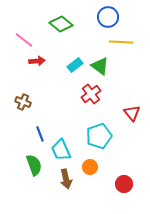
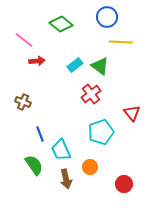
blue circle: moved 1 px left
cyan pentagon: moved 2 px right, 4 px up
green semicircle: rotated 15 degrees counterclockwise
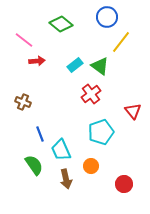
yellow line: rotated 55 degrees counterclockwise
red triangle: moved 1 px right, 2 px up
orange circle: moved 1 px right, 1 px up
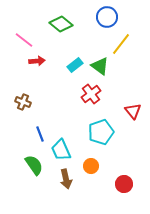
yellow line: moved 2 px down
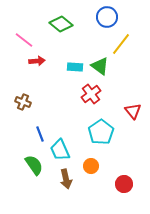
cyan rectangle: moved 2 px down; rotated 42 degrees clockwise
cyan pentagon: rotated 15 degrees counterclockwise
cyan trapezoid: moved 1 px left
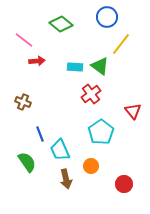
green semicircle: moved 7 px left, 3 px up
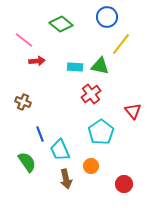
green triangle: rotated 24 degrees counterclockwise
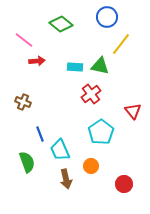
green semicircle: rotated 15 degrees clockwise
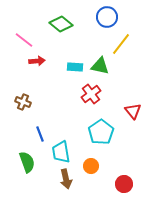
cyan trapezoid: moved 1 px right, 2 px down; rotated 15 degrees clockwise
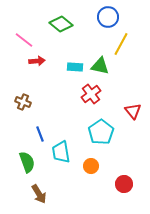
blue circle: moved 1 px right
yellow line: rotated 10 degrees counterclockwise
brown arrow: moved 27 px left, 15 px down; rotated 18 degrees counterclockwise
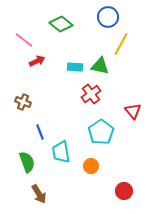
red arrow: rotated 21 degrees counterclockwise
blue line: moved 2 px up
red circle: moved 7 px down
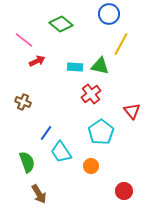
blue circle: moved 1 px right, 3 px up
red triangle: moved 1 px left
blue line: moved 6 px right, 1 px down; rotated 56 degrees clockwise
cyan trapezoid: rotated 25 degrees counterclockwise
